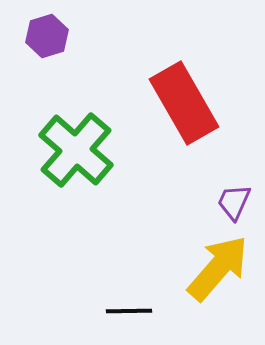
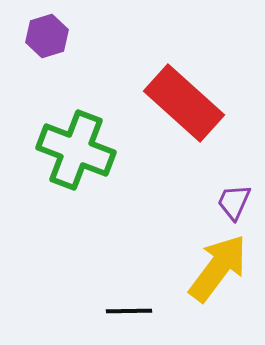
red rectangle: rotated 18 degrees counterclockwise
green cross: rotated 20 degrees counterclockwise
yellow arrow: rotated 4 degrees counterclockwise
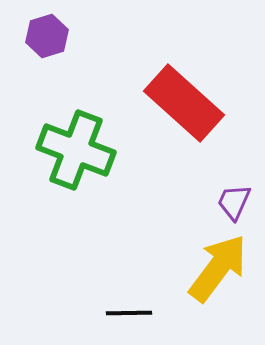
black line: moved 2 px down
